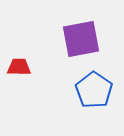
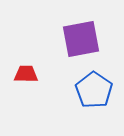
red trapezoid: moved 7 px right, 7 px down
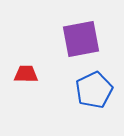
blue pentagon: rotated 12 degrees clockwise
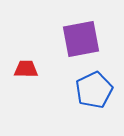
red trapezoid: moved 5 px up
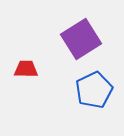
purple square: rotated 21 degrees counterclockwise
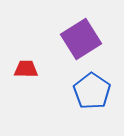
blue pentagon: moved 2 px left, 1 px down; rotated 12 degrees counterclockwise
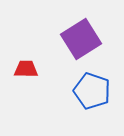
blue pentagon: rotated 15 degrees counterclockwise
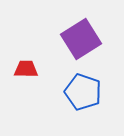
blue pentagon: moved 9 px left, 1 px down
